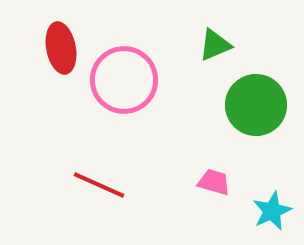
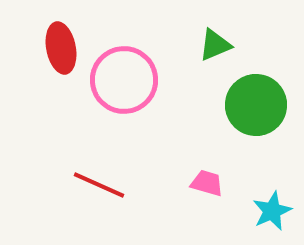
pink trapezoid: moved 7 px left, 1 px down
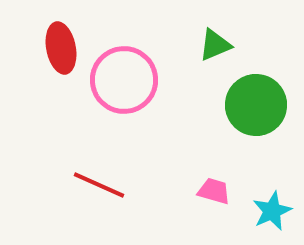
pink trapezoid: moved 7 px right, 8 px down
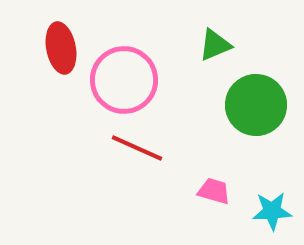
red line: moved 38 px right, 37 px up
cyan star: rotated 21 degrees clockwise
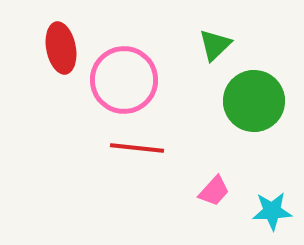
green triangle: rotated 21 degrees counterclockwise
green circle: moved 2 px left, 4 px up
red line: rotated 18 degrees counterclockwise
pink trapezoid: rotated 116 degrees clockwise
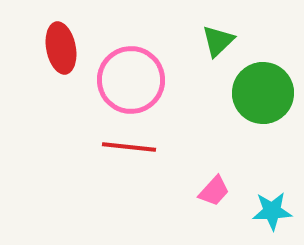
green triangle: moved 3 px right, 4 px up
pink circle: moved 7 px right
green circle: moved 9 px right, 8 px up
red line: moved 8 px left, 1 px up
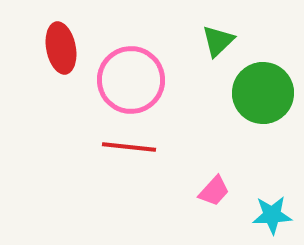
cyan star: moved 4 px down
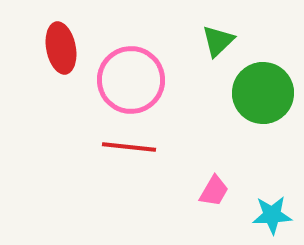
pink trapezoid: rotated 12 degrees counterclockwise
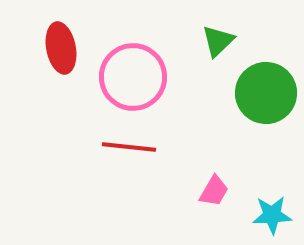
pink circle: moved 2 px right, 3 px up
green circle: moved 3 px right
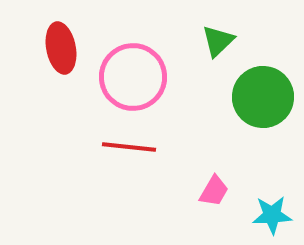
green circle: moved 3 px left, 4 px down
